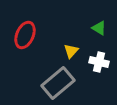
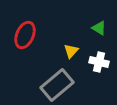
gray rectangle: moved 1 px left, 2 px down
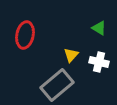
red ellipse: rotated 12 degrees counterclockwise
yellow triangle: moved 4 px down
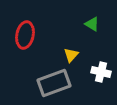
green triangle: moved 7 px left, 4 px up
white cross: moved 2 px right, 10 px down
gray rectangle: moved 3 px left, 2 px up; rotated 20 degrees clockwise
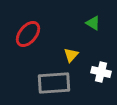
green triangle: moved 1 px right, 1 px up
red ellipse: moved 3 px right, 1 px up; rotated 28 degrees clockwise
gray rectangle: rotated 16 degrees clockwise
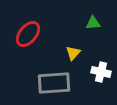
green triangle: rotated 35 degrees counterclockwise
yellow triangle: moved 2 px right, 2 px up
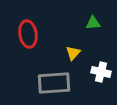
red ellipse: rotated 48 degrees counterclockwise
